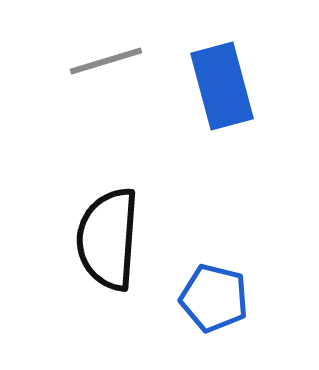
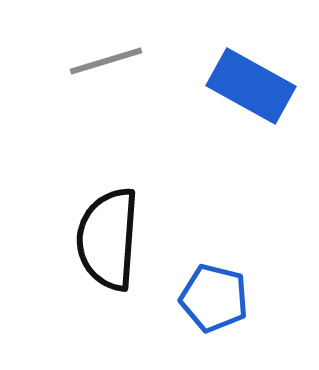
blue rectangle: moved 29 px right; rotated 46 degrees counterclockwise
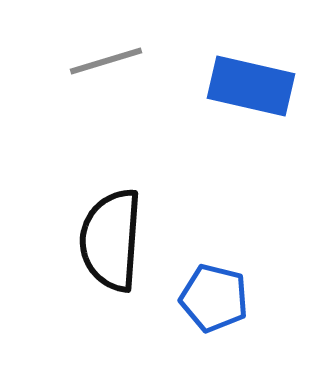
blue rectangle: rotated 16 degrees counterclockwise
black semicircle: moved 3 px right, 1 px down
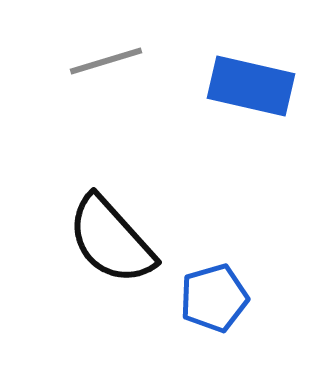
black semicircle: rotated 46 degrees counterclockwise
blue pentagon: rotated 30 degrees counterclockwise
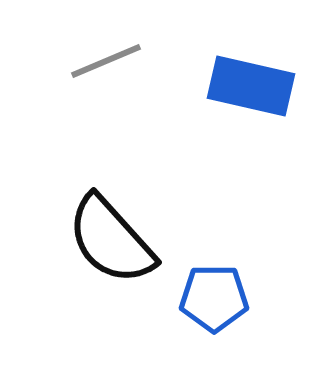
gray line: rotated 6 degrees counterclockwise
blue pentagon: rotated 16 degrees clockwise
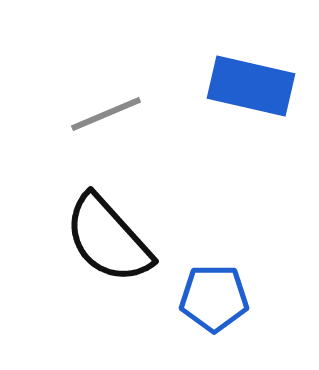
gray line: moved 53 px down
black semicircle: moved 3 px left, 1 px up
